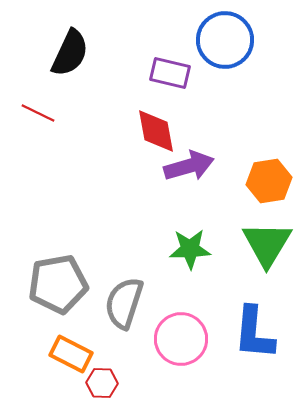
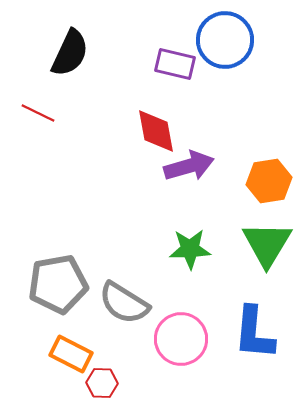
purple rectangle: moved 5 px right, 9 px up
gray semicircle: rotated 76 degrees counterclockwise
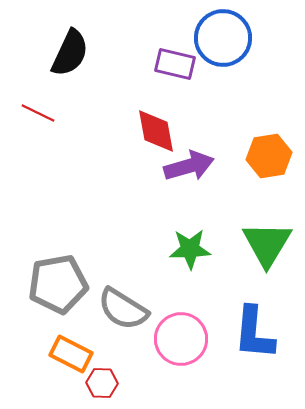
blue circle: moved 2 px left, 2 px up
orange hexagon: moved 25 px up
gray semicircle: moved 1 px left, 6 px down
